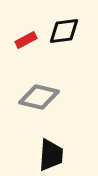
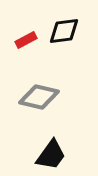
black trapezoid: rotated 32 degrees clockwise
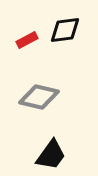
black diamond: moved 1 px right, 1 px up
red rectangle: moved 1 px right
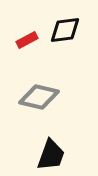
black trapezoid: rotated 16 degrees counterclockwise
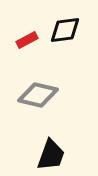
gray diamond: moved 1 px left, 2 px up
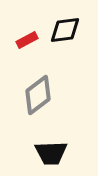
gray diamond: rotated 51 degrees counterclockwise
black trapezoid: moved 2 px up; rotated 68 degrees clockwise
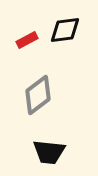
black trapezoid: moved 2 px left, 1 px up; rotated 8 degrees clockwise
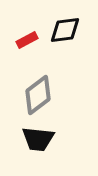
black trapezoid: moved 11 px left, 13 px up
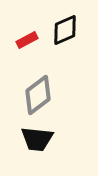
black diamond: rotated 16 degrees counterclockwise
black trapezoid: moved 1 px left
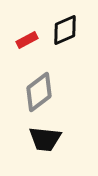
gray diamond: moved 1 px right, 3 px up
black trapezoid: moved 8 px right
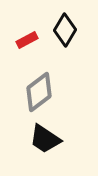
black diamond: rotated 36 degrees counterclockwise
black trapezoid: rotated 28 degrees clockwise
